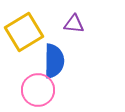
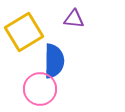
purple triangle: moved 5 px up
pink circle: moved 2 px right, 1 px up
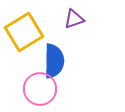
purple triangle: rotated 25 degrees counterclockwise
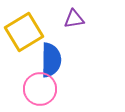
purple triangle: rotated 10 degrees clockwise
blue semicircle: moved 3 px left, 1 px up
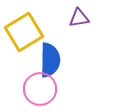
purple triangle: moved 5 px right, 1 px up
blue semicircle: moved 1 px left
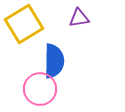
yellow square: moved 8 px up
blue semicircle: moved 4 px right, 1 px down
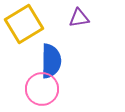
blue semicircle: moved 3 px left
pink circle: moved 2 px right
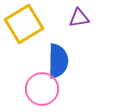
blue semicircle: moved 7 px right
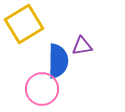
purple triangle: moved 3 px right, 28 px down
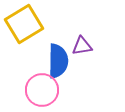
pink circle: moved 1 px down
